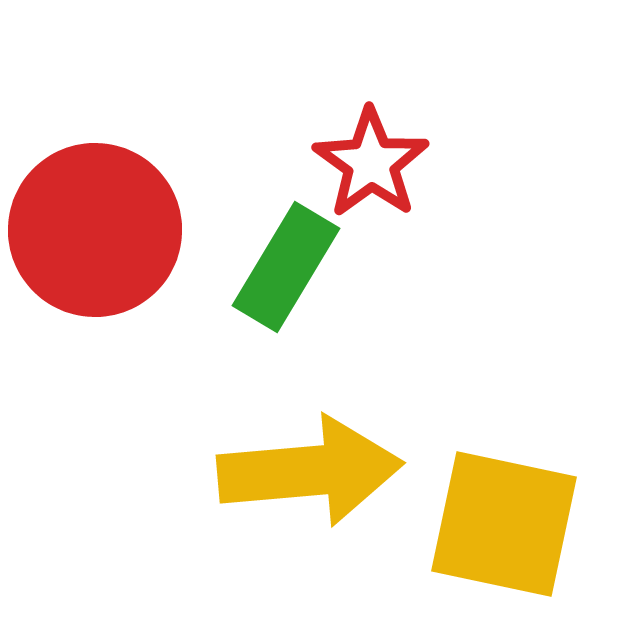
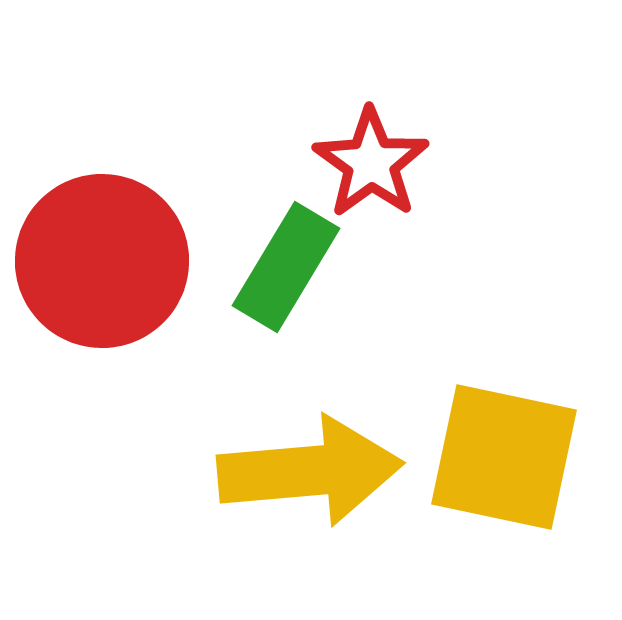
red circle: moved 7 px right, 31 px down
yellow square: moved 67 px up
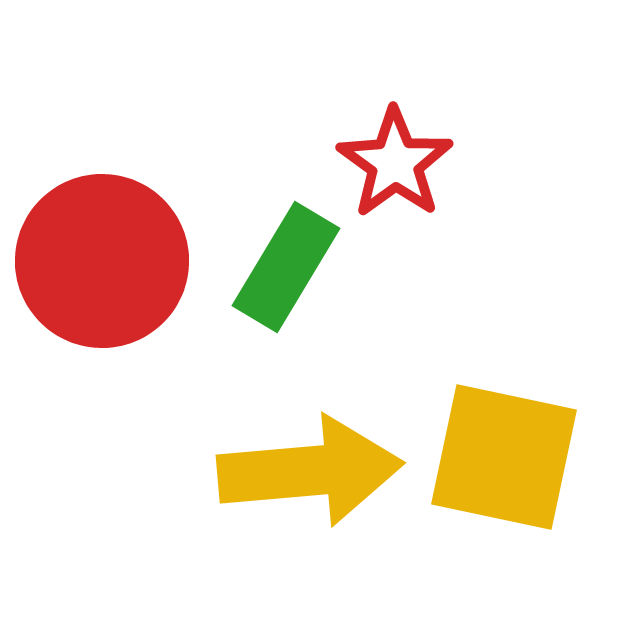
red star: moved 24 px right
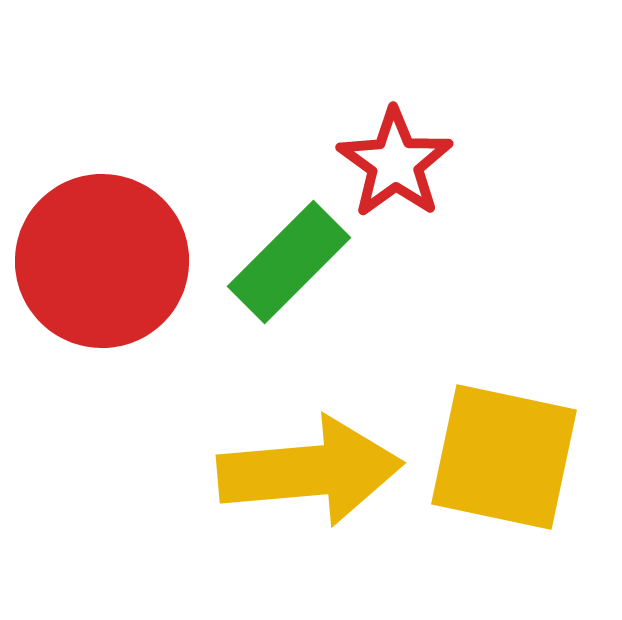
green rectangle: moved 3 px right, 5 px up; rotated 14 degrees clockwise
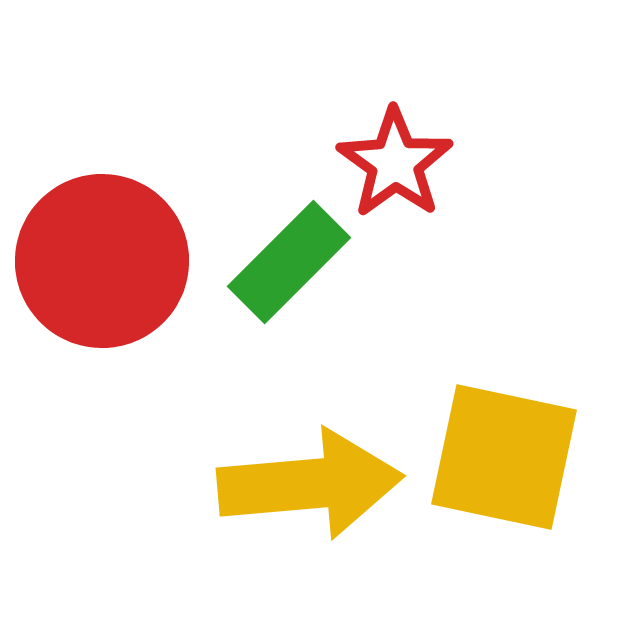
yellow arrow: moved 13 px down
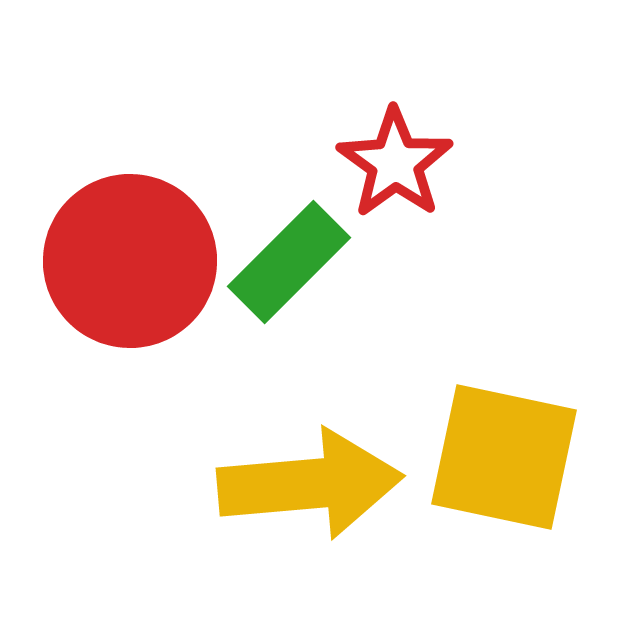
red circle: moved 28 px right
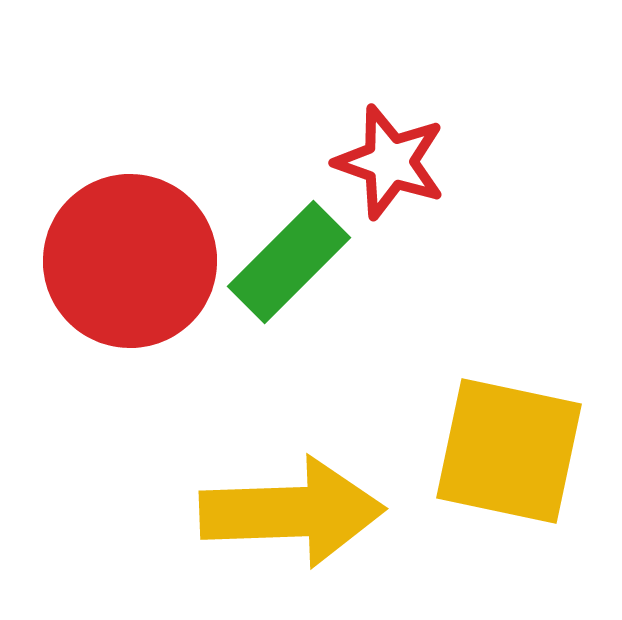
red star: moved 5 px left, 1 px up; rotated 17 degrees counterclockwise
yellow square: moved 5 px right, 6 px up
yellow arrow: moved 18 px left, 28 px down; rotated 3 degrees clockwise
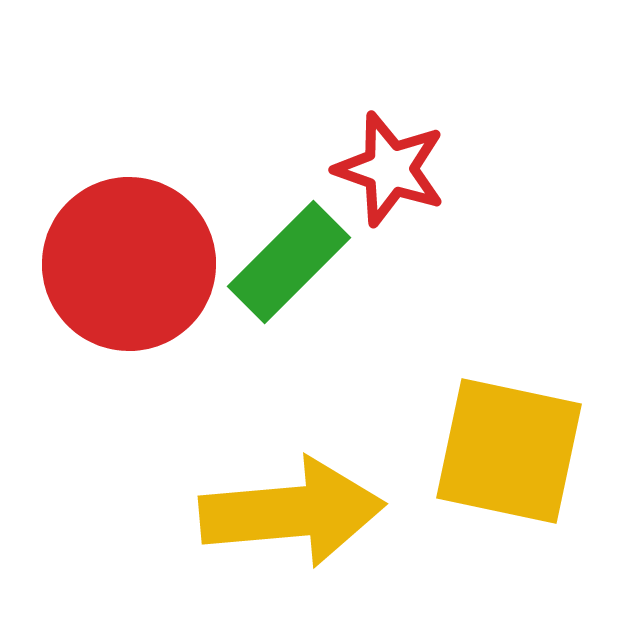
red star: moved 7 px down
red circle: moved 1 px left, 3 px down
yellow arrow: rotated 3 degrees counterclockwise
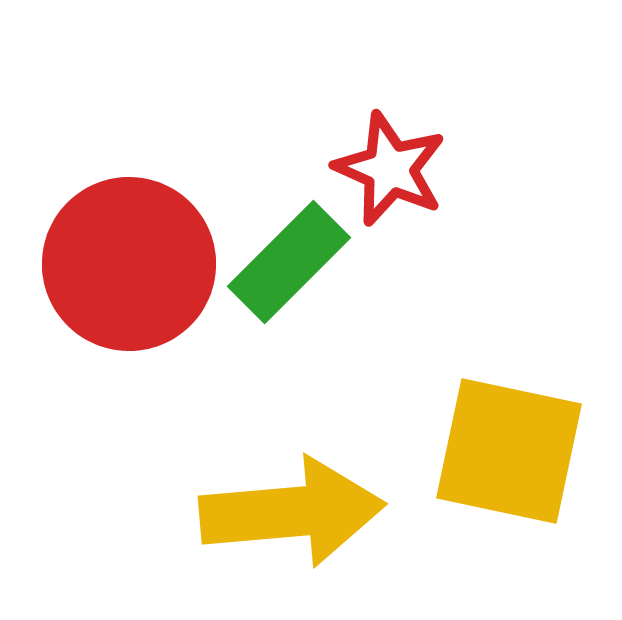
red star: rotated 5 degrees clockwise
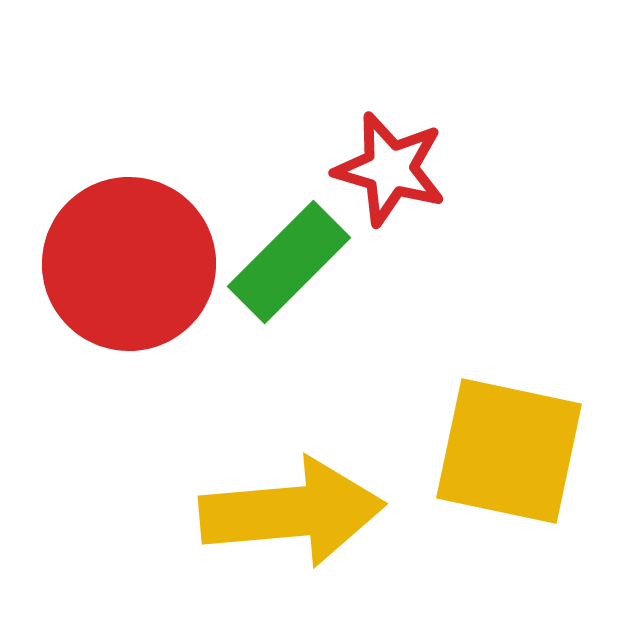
red star: rotated 8 degrees counterclockwise
